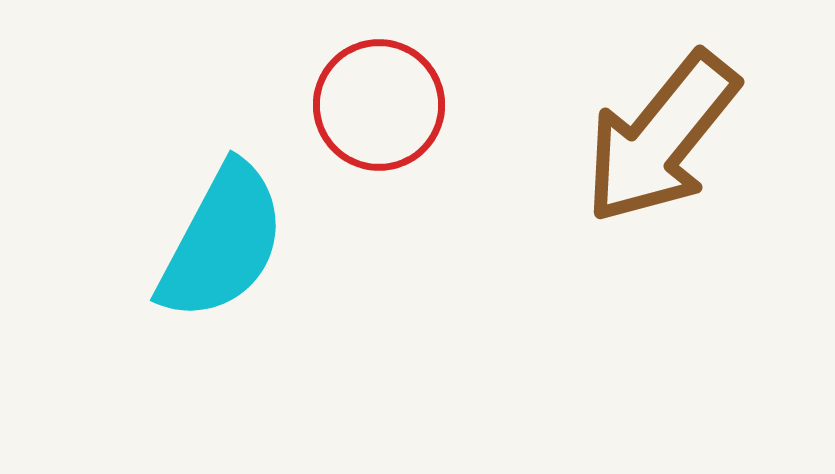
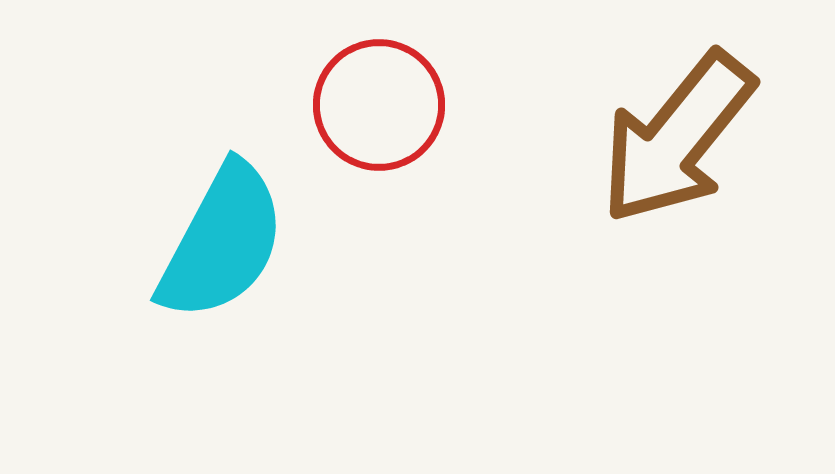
brown arrow: moved 16 px right
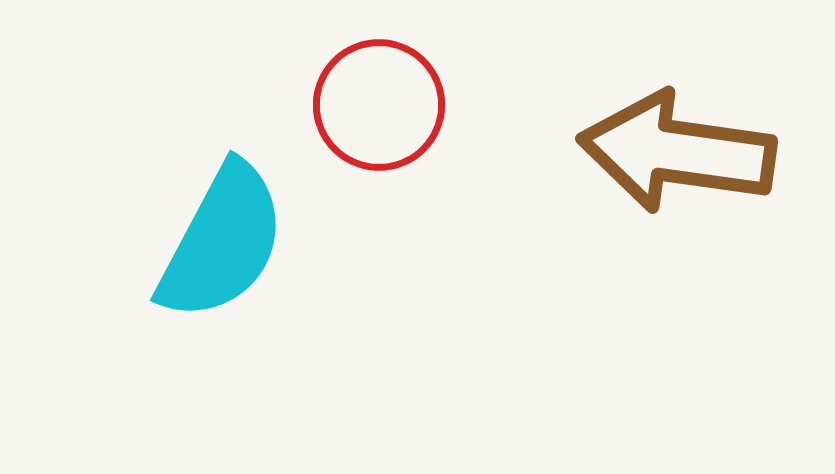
brown arrow: moved 14 px down; rotated 59 degrees clockwise
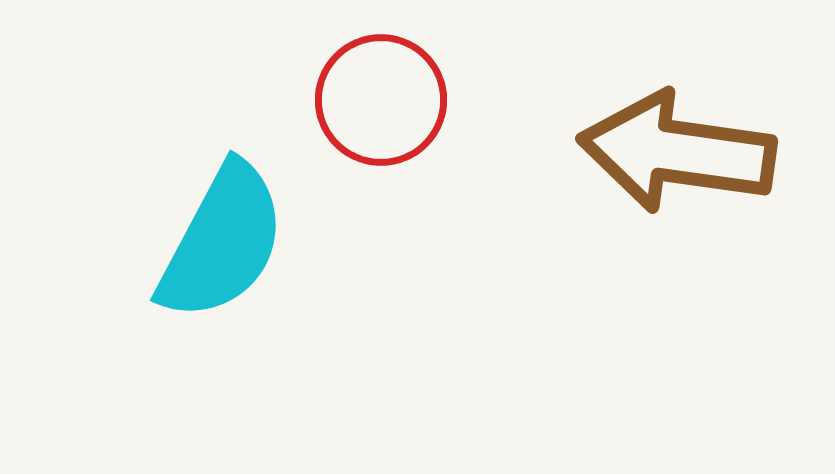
red circle: moved 2 px right, 5 px up
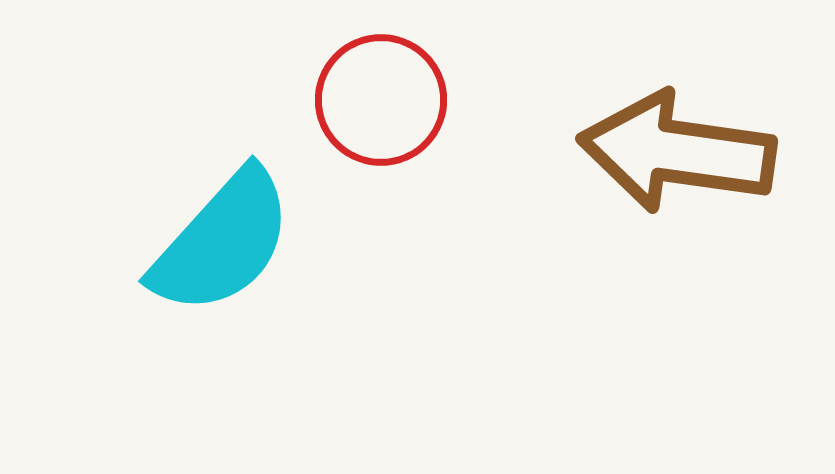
cyan semicircle: rotated 14 degrees clockwise
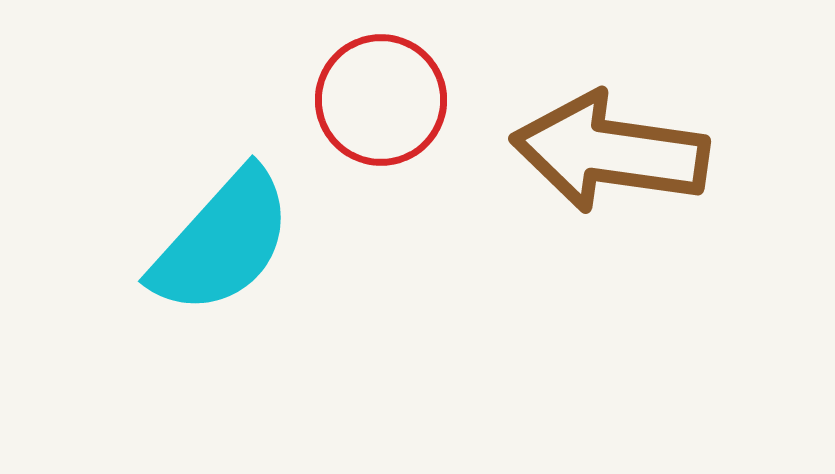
brown arrow: moved 67 px left
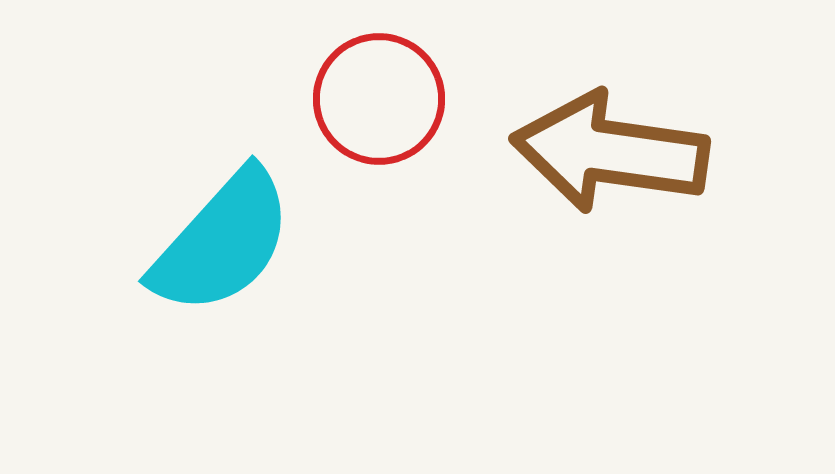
red circle: moved 2 px left, 1 px up
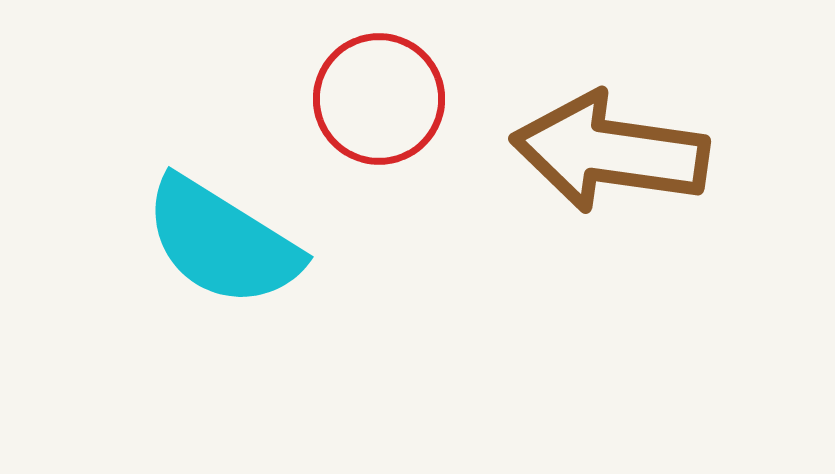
cyan semicircle: rotated 80 degrees clockwise
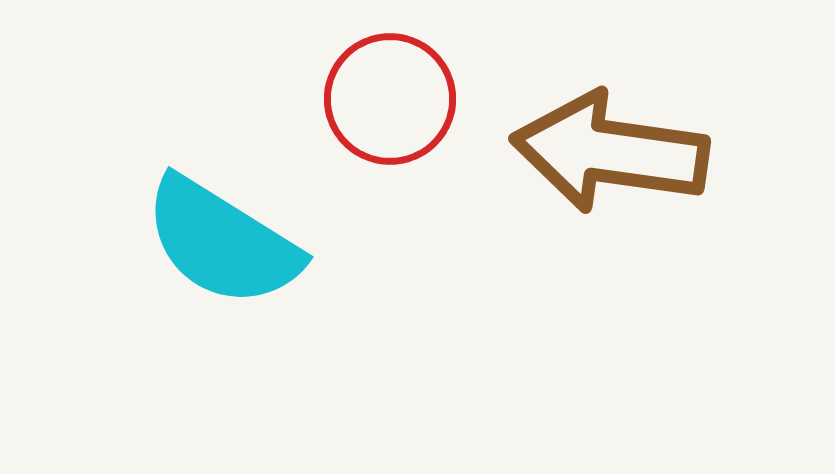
red circle: moved 11 px right
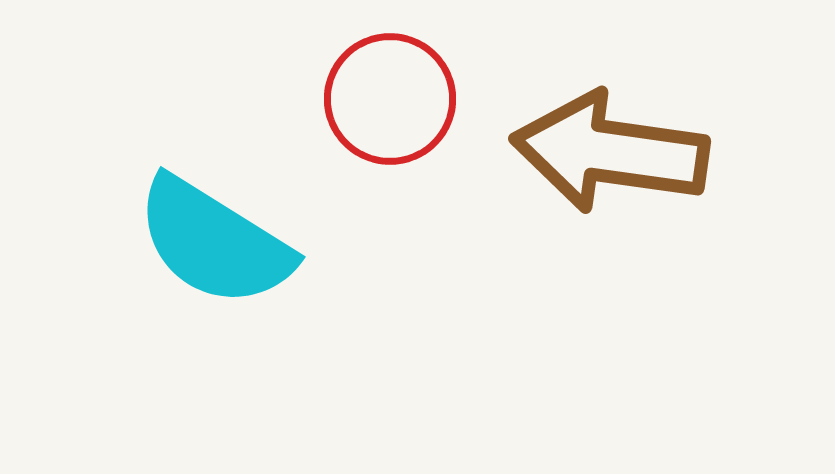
cyan semicircle: moved 8 px left
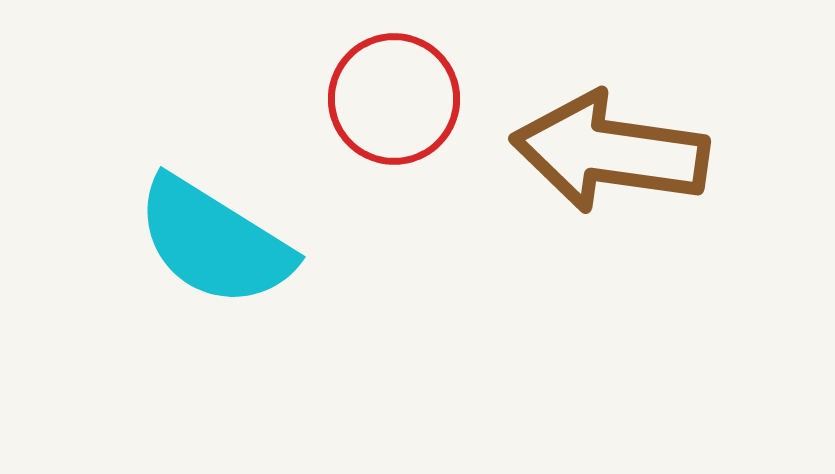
red circle: moved 4 px right
